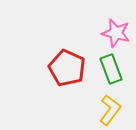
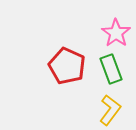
pink star: rotated 20 degrees clockwise
red pentagon: moved 2 px up
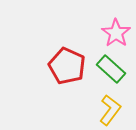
green rectangle: rotated 28 degrees counterclockwise
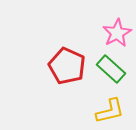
pink star: moved 1 px right; rotated 8 degrees clockwise
yellow L-shape: moved 1 px down; rotated 40 degrees clockwise
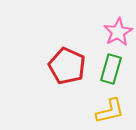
pink star: moved 1 px right, 1 px up
green rectangle: rotated 64 degrees clockwise
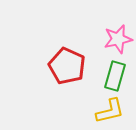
pink star: moved 7 px down; rotated 16 degrees clockwise
green rectangle: moved 4 px right, 7 px down
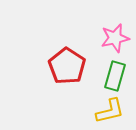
pink star: moved 3 px left, 1 px up
red pentagon: rotated 9 degrees clockwise
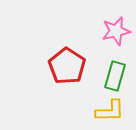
pink star: moved 1 px right, 7 px up
yellow L-shape: rotated 12 degrees clockwise
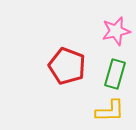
red pentagon: rotated 12 degrees counterclockwise
green rectangle: moved 2 px up
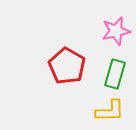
red pentagon: rotated 9 degrees clockwise
